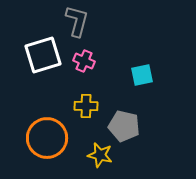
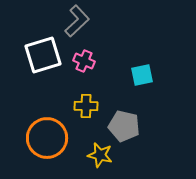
gray L-shape: rotated 32 degrees clockwise
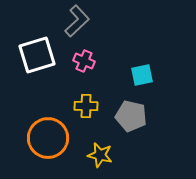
white square: moved 6 px left
gray pentagon: moved 7 px right, 10 px up
orange circle: moved 1 px right
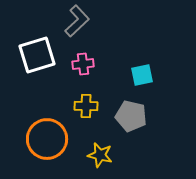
pink cross: moved 1 px left, 3 px down; rotated 30 degrees counterclockwise
orange circle: moved 1 px left, 1 px down
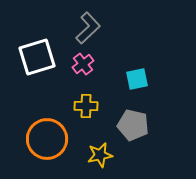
gray L-shape: moved 11 px right, 7 px down
white square: moved 2 px down
pink cross: rotated 30 degrees counterclockwise
cyan square: moved 5 px left, 4 px down
gray pentagon: moved 2 px right, 9 px down
yellow star: rotated 25 degrees counterclockwise
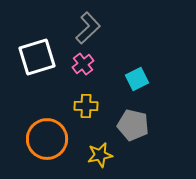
cyan square: rotated 15 degrees counterclockwise
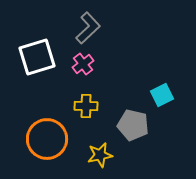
cyan square: moved 25 px right, 16 px down
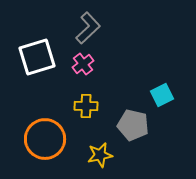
orange circle: moved 2 px left
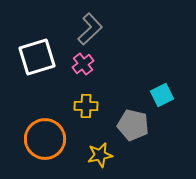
gray L-shape: moved 2 px right, 1 px down
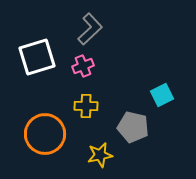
pink cross: moved 2 px down; rotated 15 degrees clockwise
gray pentagon: moved 2 px down
orange circle: moved 5 px up
